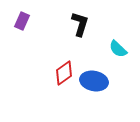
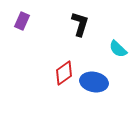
blue ellipse: moved 1 px down
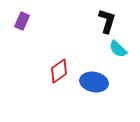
black L-shape: moved 27 px right, 3 px up
red diamond: moved 5 px left, 2 px up
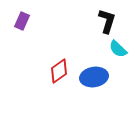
blue ellipse: moved 5 px up; rotated 20 degrees counterclockwise
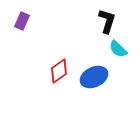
blue ellipse: rotated 16 degrees counterclockwise
